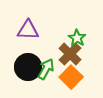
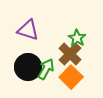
purple triangle: rotated 15 degrees clockwise
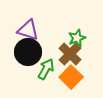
green star: rotated 18 degrees clockwise
black circle: moved 15 px up
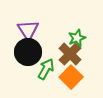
purple triangle: rotated 40 degrees clockwise
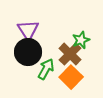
green star: moved 4 px right, 2 px down
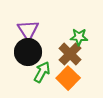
green star: moved 2 px left, 3 px up; rotated 24 degrees clockwise
green arrow: moved 4 px left, 3 px down
orange square: moved 3 px left, 1 px down
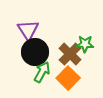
green star: moved 6 px right, 7 px down
black circle: moved 7 px right
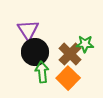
green arrow: rotated 35 degrees counterclockwise
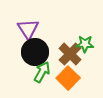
purple triangle: moved 1 px up
green arrow: rotated 35 degrees clockwise
